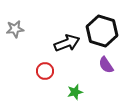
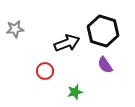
black hexagon: moved 1 px right
purple semicircle: moved 1 px left
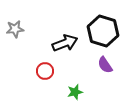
black arrow: moved 2 px left
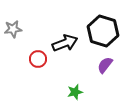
gray star: moved 2 px left
purple semicircle: rotated 72 degrees clockwise
red circle: moved 7 px left, 12 px up
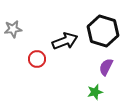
black arrow: moved 2 px up
red circle: moved 1 px left
purple semicircle: moved 1 px right, 2 px down; rotated 12 degrees counterclockwise
green star: moved 20 px right
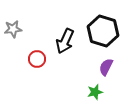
black arrow: rotated 135 degrees clockwise
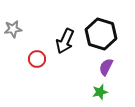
black hexagon: moved 2 px left, 3 px down
green star: moved 5 px right
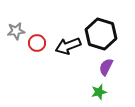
gray star: moved 3 px right, 2 px down
black arrow: moved 3 px right, 5 px down; rotated 45 degrees clockwise
red circle: moved 16 px up
green star: moved 1 px left
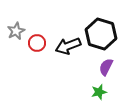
gray star: rotated 18 degrees counterclockwise
